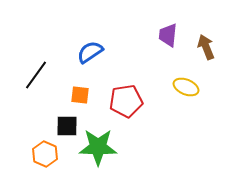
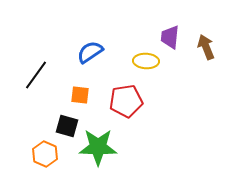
purple trapezoid: moved 2 px right, 2 px down
yellow ellipse: moved 40 px left, 26 px up; rotated 20 degrees counterclockwise
black square: rotated 15 degrees clockwise
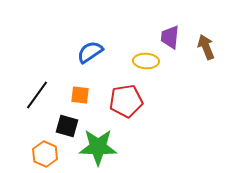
black line: moved 1 px right, 20 px down
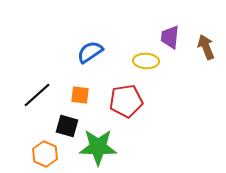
black line: rotated 12 degrees clockwise
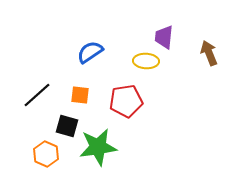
purple trapezoid: moved 6 px left
brown arrow: moved 3 px right, 6 px down
green star: rotated 9 degrees counterclockwise
orange hexagon: moved 1 px right
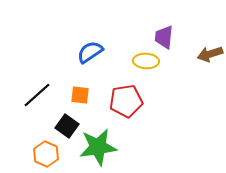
brown arrow: moved 1 px right, 1 px down; rotated 85 degrees counterclockwise
black square: rotated 20 degrees clockwise
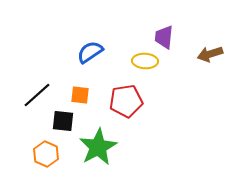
yellow ellipse: moved 1 px left
black square: moved 4 px left, 5 px up; rotated 30 degrees counterclockwise
green star: rotated 21 degrees counterclockwise
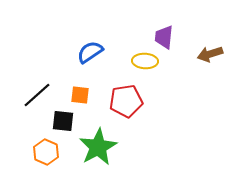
orange hexagon: moved 2 px up
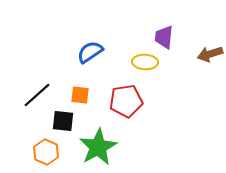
yellow ellipse: moved 1 px down
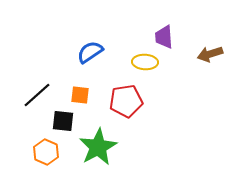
purple trapezoid: rotated 10 degrees counterclockwise
